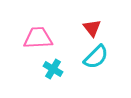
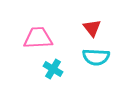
cyan semicircle: rotated 48 degrees clockwise
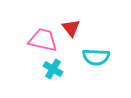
red triangle: moved 21 px left
pink trapezoid: moved 5 px right, 2 px down; rotated 16 degrees clockwise
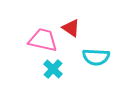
red triangle: rotated 18 degrees counterclockwise
cyan cross: rotated 12 degrees clockwise
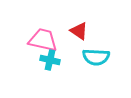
red triangle: moved 8 px right, 3 px down
cyan cross: moved 3 px left, 9 px up; rotated 30 degrees counterclockwise
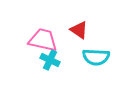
red triangle: moved 1 px up
cyan cross: rotated 12 degrees clockwise
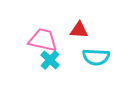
red triangle: rotated 30 degrees counterclockwise
cyan cross: rotated 18 degrees clockwise
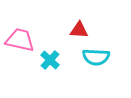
pink trapezoid: moved 23 px left
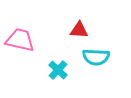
cyan cross: moved 8 px right, 10 px down
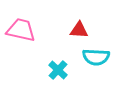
pink trapezoid: moved 1 px right, 10 px up
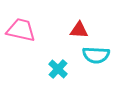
cyan semicircle: moved 2 px up
cyan cross: moved 1 px up
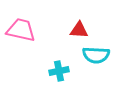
cyan cross: moved 1 px right, 2 px down; rotated 36 degrees clockwise
